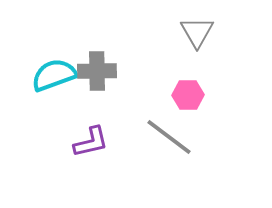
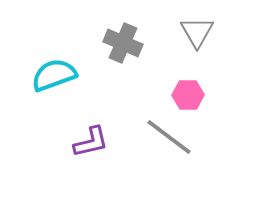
gray cross: moved 26 px right, 28 px up; rotated 24 degrees clockwise
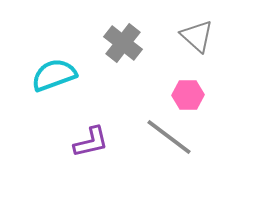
gray triangle: moved 4 px down; rotated 18 degrees counterclockwise
gray cross: rotated 15 degrees clockwise
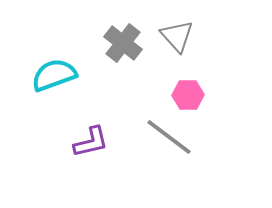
gray triangle: moved 20 px left; rotated 6 degrees clockwise
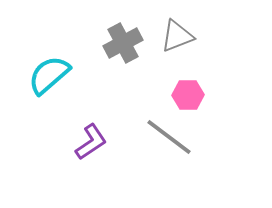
gray triangle: rotated 51 degrees clockwise
gray cross: rotated 24 degrees clockwise
cyan semicircle: moved 5 px left; rotated 21 degrees counterclockwise
purple L-shape: rotated 21 degrees counterclockwise
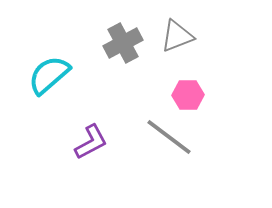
purple L-shape: rotated 6 degrees clockwise
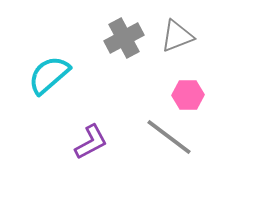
gray cross: moved 1 px right, 5 px up
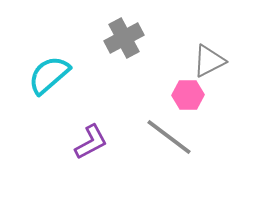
gray triangle: moved 32 px right, 25 px down; rotated 6 degrees counterclockwise
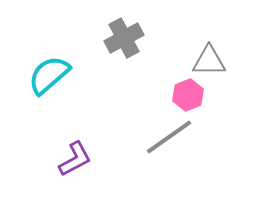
gray triangle: rotated 27 degrees clockwise
pink hexagon: rotated 20 degrees counterclockwise
gray line: rotated 72 degrees counterclockwise
purple L-shape: moved 16 px left, 17 px down
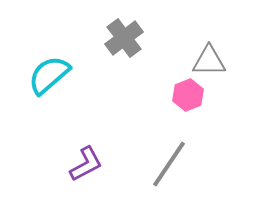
gray cross: rotated 9 degrees counterclockwise
gray line: moved 27 px down; rotated 21 degrees counterclockwise
purple L-shape: moved 11 px right, 5 px down
